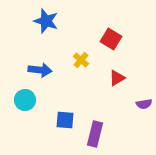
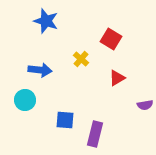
yellow cross: moved 1 px up
purple semicircle: moved 1 px right, 1 px down
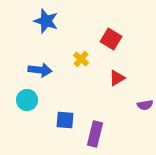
cyan circle: moved 2 px right
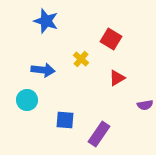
blue arrow: moved 3 px right
purple rectangle: moved 4 px right; rotated 20 degrees clockwise
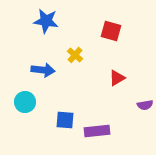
blue star: rotated 10 degrees counterclockwise
red square: moved 8 px up; rotated 15 degrees counterclockwise
yellow cross: moved 6 px left, 4 px up
cyan circle: moved 2 px left, 2 px down
purple rectangle: moved 2 px left, 3 px up; rotated 50 degrees clockwise
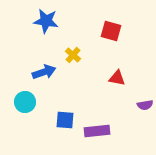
yellow cross: moved 2 px left
blue arrow: moved 1 px right, 2 px down; rotated 25 degrees counterclockwise
red triangle: rotated 42 degrees clockwise
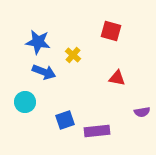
blue star: moved 8 px left, 21 px down
blue arrow: rotated 40 degrees clockwise
purple semicircle: moved 3 px left, 7 px down
blue square: rotated 24 degrees counterclockwise
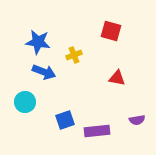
yellow cross: moved 1 px right; rotated 28 degrees clockwise
purple semicircle: moved 5 px left, 8 px down
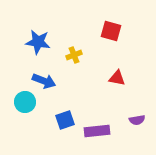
blue arrow: moved 9 px down
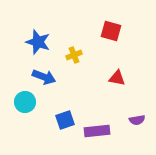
blue star: rotated 10 degrees clockwise
blue arrow: moved 4 px up
